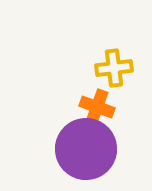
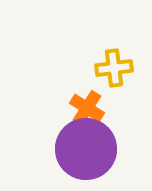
orange cross: moved 10 px left, 1 px down; rotated 12 degrees clockwise
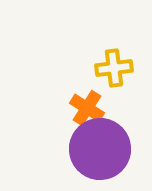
purple circle: moved 14 px right
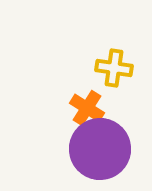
yellow cross: rotated 15 degrees clockwise
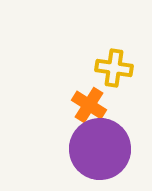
orange cross: moved 2 px right, 3 px up
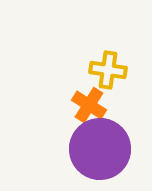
yellow cross: moved 6 px left, 2 px down
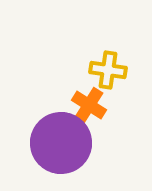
purple circle: moved 39 px left, 6 px up
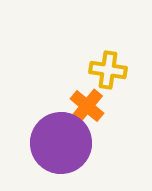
orange cross: moved 2 px left, 1 px down; rotated 8 degrees clockwise
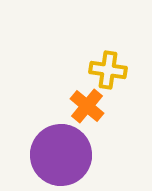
purple circle: moved 12 px down
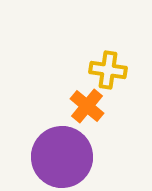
purple circle: moved 1 px right, 2 px down
